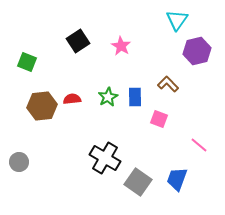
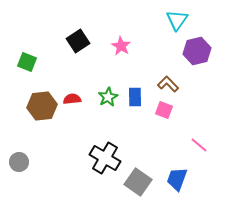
pink square: moved 5 px right, 9 px up
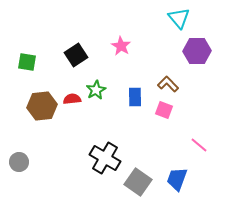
cyan triangle: moved 2 px right, 2 px up; rotated 15 degrees counterclockwise
black square: moved 2 px left, 14 px down
purple hexagon: rotated 12 degrees clockwise
green square: rotated 12 degrees counterclockwise
green star: moved 12 px left, 7 px up
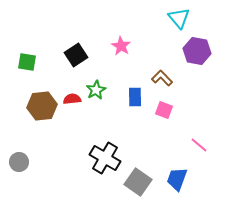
purple hexagon: rotated 12 degrees clockwise
brown L-shape: moved 6 px left, 6 px up
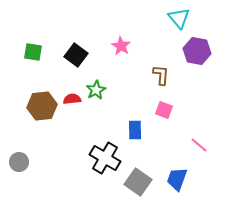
black square: rotated 20 degrees counterclockwise
green square: moved 6 px right, 10 px up
brown L-shape: moved 1 px left, 3 px up; rotated 50 degrees clockwise
blue rectangle: moved 33 px down
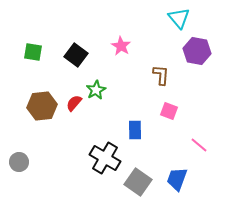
red semicircle: moved 2 px right, 4 px down; rotated 42 degrees counterclockwise
pink square: moved 5 px right, 1 px down
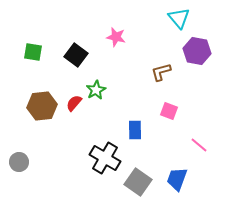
pink star: moved 5 px left, 9 px up; rotated 18 degrees counterclockwise
brown L-shape: moved 3 px up; rotated 110 degrees counterclockwise
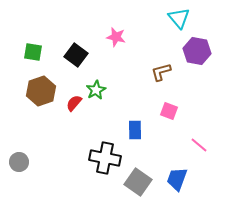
brown hexagon: moved 1 px left, 15 px up; rotated 12 degrees counterclockwise
black cross: rotated 20 degrees counterclockwise
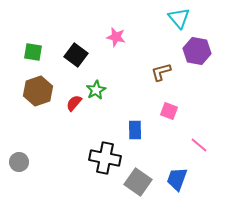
brown hexagon: moved 3 px left
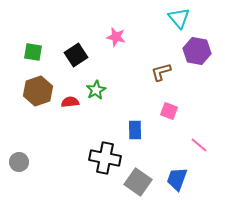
black square: rotated 20 degrees clockwise
red semicircle: moved 4 px left, 1 px up; rotated 42 degrees clockwise
